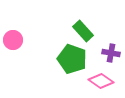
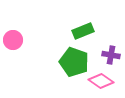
green rectangle: rotated 70 degrees counterclockwise
purple cross: moved 2 px down
green pentagon: moved 2 px right, 3 px down
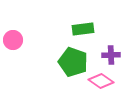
green rectangle: moved 2 px up; rotated 15 degrees clockwise
purple cross: rotated 12 degrees counterclockwise
green pentagon: moved 1 px left
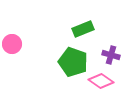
green rectangle: rotated 15 degrees counterclockwise
pink circle: moved 1 px left, 4 px down
purple cross: rotated 18 degrees clockwise
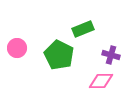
pink circle: moved 5 px right, 4 px down
green pentagon: moved 14 px left, 7 px up; rotated 8 degrees clockwise
pink diamond: rotated 35 degrees counterclockwise
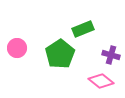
green pentagon: moved 1 px right, 1 px up; rotated 12 degrees clockwise
pink diamond: rotated 40 degrees clockwise
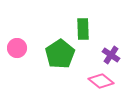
green rectangle: rotated 70 degrees counterclockwise
purple cross: rotated 18 degrees clockwise
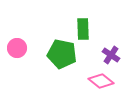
green pentagon: moved 2 px right; rotated 28 degrees counterclockwise
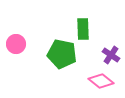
pink circle: moved 1 px left, 4 px up
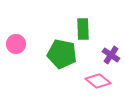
pink diamond: moved 3 px left
